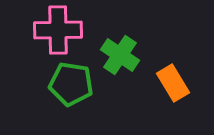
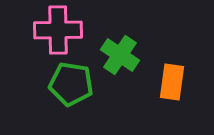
orange rectangle: moved 1 px left, 1 px up; rotated 39 degrees clockwise
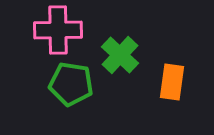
green cross: rotated 9 degrees clockwise
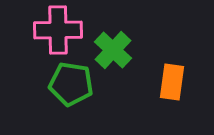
green cross: moved 7 px left, 5 px up
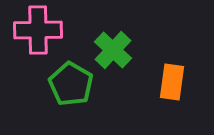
pink cross: moved 20 px left
green pentagon: rotated 21 degrees clockwise
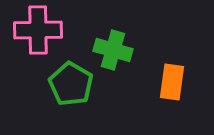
green cross: rotated 27 degrees counterclockwise
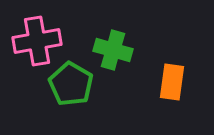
pink cross: moved 1 px left, 11 px down; rotated 9 degrees counterclockwise
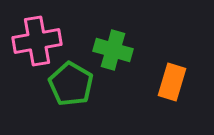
orange rectangle: rotated 9 degrees clockwise
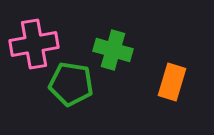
pink cross: moved 3 px left, 3 px down
green pentagon: rotated 21 degrees counterclockwise
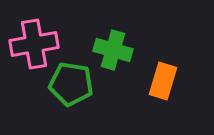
orange rectangle: moved 9 px left, 1 px up
